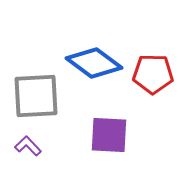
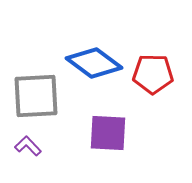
purple square: moved 1 px left, 2 px up
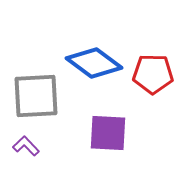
purple L-shape: moved 2 px left
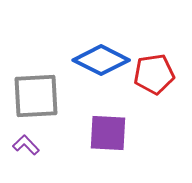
blue diamond: moved 7 px right, 3 px up; rotated 10 degrees counterclockwise
red pentagon: moved 1 px right; rotated 9 degrees counterclockwise
purple L-shape: moved 1 px up
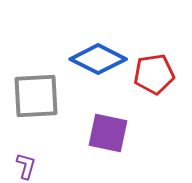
blue diamond: moved 3 px left, 1 px up
purple square: rotated 9 degrees clockwise
purple L-shape: moved 21 px down; rotated 60 degrees clockwise
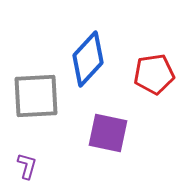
blue diamond: moved 10 px left; rotated 74 degrees counterclockwise
purple L-shape: moved 1 px right
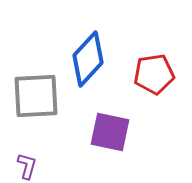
purple square: moved 2 px right, 1 px up
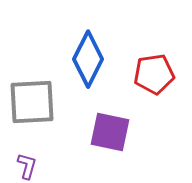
blue diamond: rotated 16 degrees counterclockwise
gray square: moved 4 px left, 6 px down
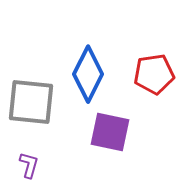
blue diamond: moved 15 px down
gray square: moved 1 px left; rotated 9 degrees clockwise
purple L-shape: moved 2 px right, 1 px up
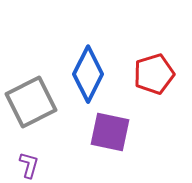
red pentagon: rotated 9 degrees counterclockwise
gray square: rotated 33 degrees counterclockwise
